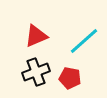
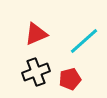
red triangle: moved 2 px up
red pentagon: moved 1 px down; rotated 25 degrees counterclockwise
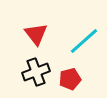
red triangle: rotated 45 degrees counterclockwise
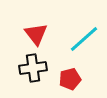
cyan line: moved 2 px up
black cross: moved 3 px left, 4 px up; rotated 12 degrees clockwise
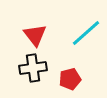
red triangle: moved 1 px left, 1 px down
cyan line: moved 2 px right, 6 px up
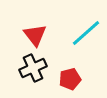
black cross: rotated 16 degrees counterclockwise
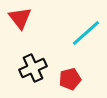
red triangle: moved 15 px left, 17 px up
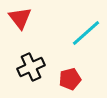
black cross: moved 2 px left, 1 px up
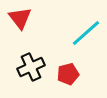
red pentagon: moved 2 px left, 5 px up
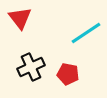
cyan line: rotated 8 degrees clockwise
red pentagon: rotated 25 degrees clockwise
